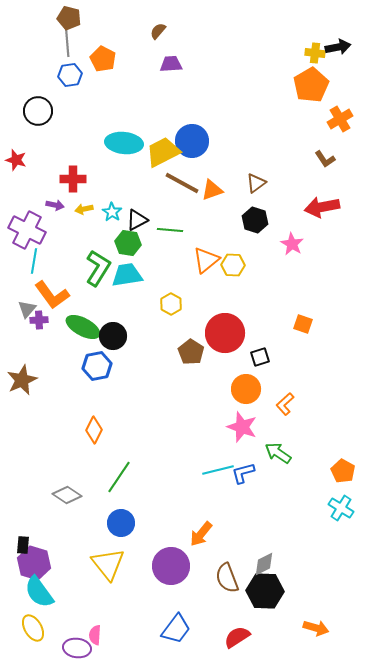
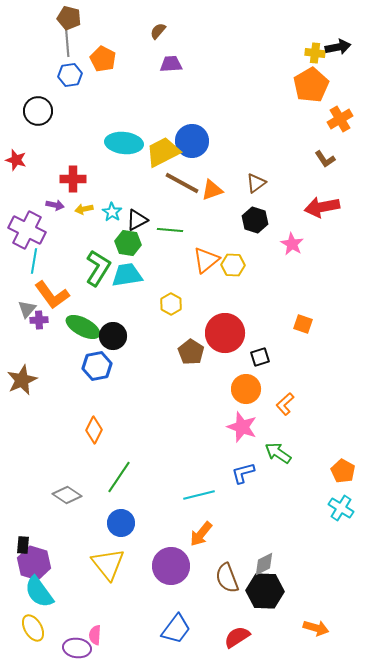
cyan line at (218, 470): moved 19 px left, 25 px down
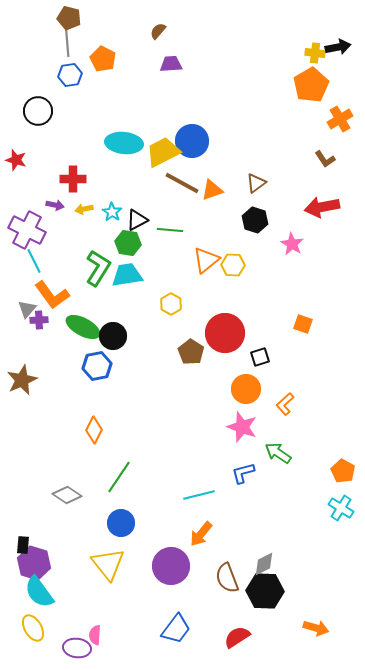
cyan line at (34, 261): rotated 35 degrees counterclockwise
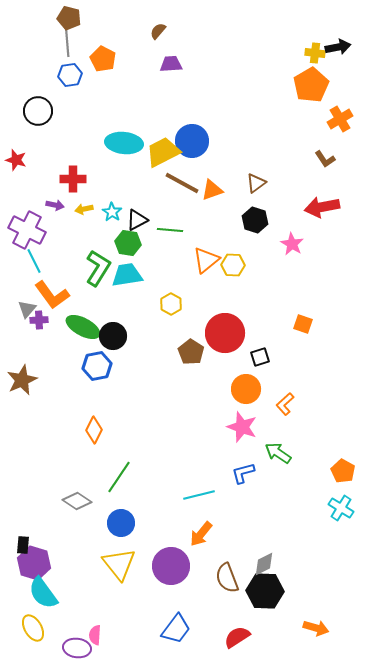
gray diamond at (67, 495): moved 10 px right, 6 px down
yellow triangle at (108, 564): moved 11 px right
cyan semicircle at (39, 592): moved 4 px right, 1 px down
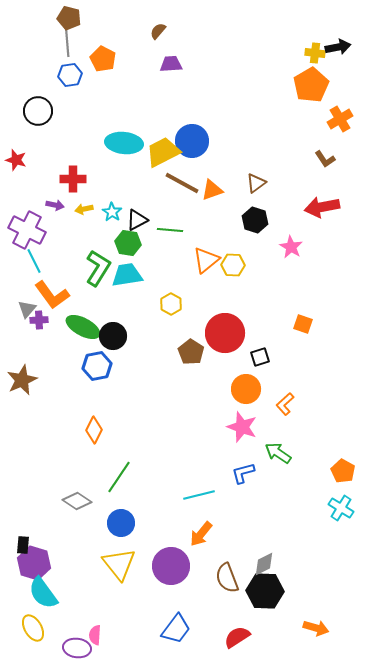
pink star at (292, 244): moved 1 px left, 3 px down
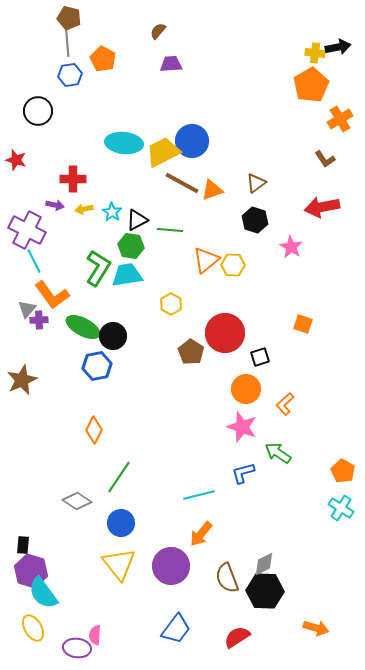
green hexagon at (128, 243): moved 3 px right, 3 px down
purple hexagon at (34, 563): moved 3 px left, 8 px down
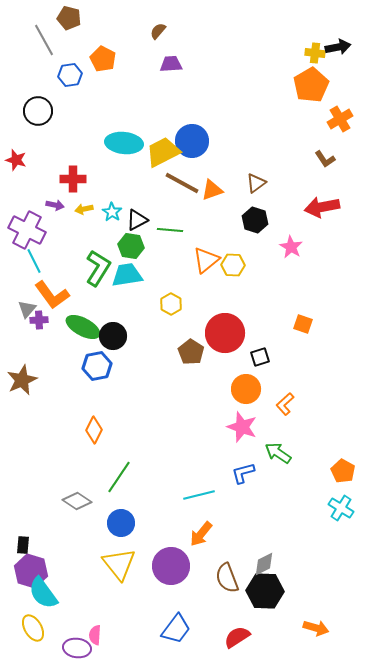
gray line at (67, 40): moved 23 px left; rotated 24 degrees counterclockwise
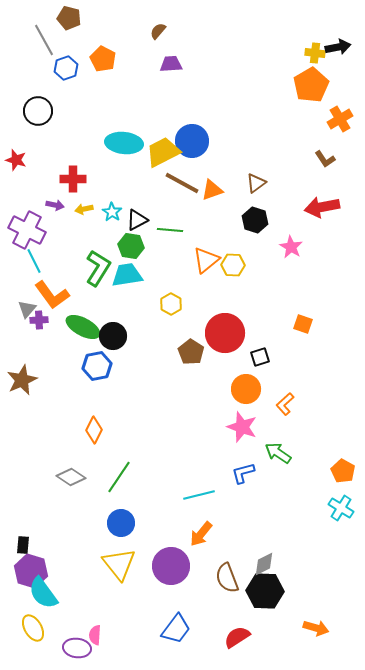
blue hexagon at (70, 75): moved 4 px left, 7 px up; rotated 10 degrees counterclockwise
gray diamond at (77, 501): moved 6 px left, 24 px up
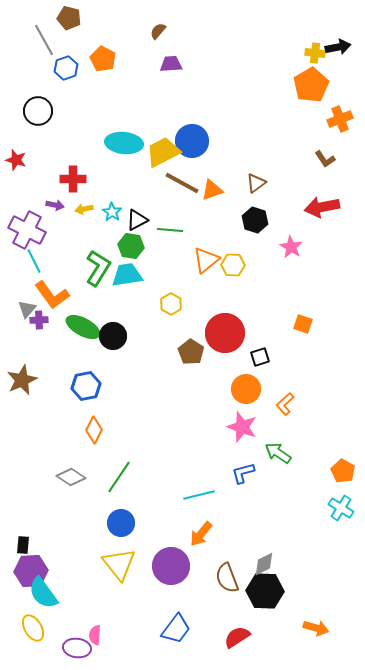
orange cross at (340, 119): rotated 10 degrees clockwise
blue hexagon at (97, 366): moved 11 px left, 20 px down
purple hexagon at (31, 571): rotated 20 degrees counterclockwise
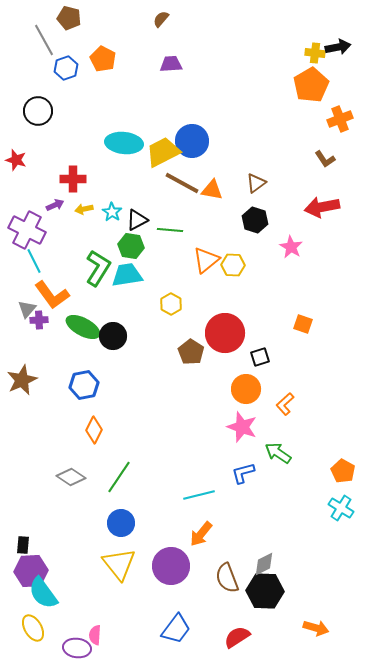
brown semicircle at (158, 31): moved 3 px right, 12 px up
orange triangle at (212, 190): rotated 30 degrees clockwise
purple arrow at (55, 205): rotated 36 degrees counterclockwise
blue hexagon at (86, 386): moved 2 px left, 1 px up
